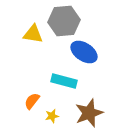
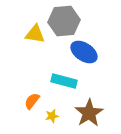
yellow triangle: moved 2 px right
brown star: rotated 12 degrees counterclockwise
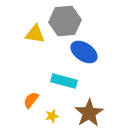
gray hexagon: moved 1 px right
orange semicircle: moved 1 px left, 1 px up
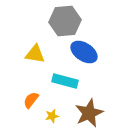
yellow triangle: moved 20 px down
cyan rectangle: moved 1 px right
brown star: rotated 8 degrees clockwise
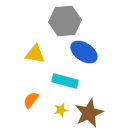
yellow star: moved 9 px right, 6 px up
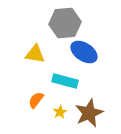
gray hexagon: moved 2 px down
orange semicircle: moved 5 px right
yellow star: moved 1 px left, 2 px down; rotated 16 degrees counterclockwise
